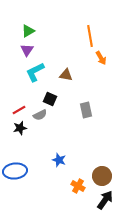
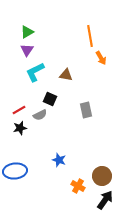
green triangle: moved 1 px left, 1 px down
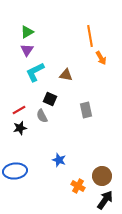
gray semicircle: moved 2 px right, 1 px down; rotated 88 degrees clockwise
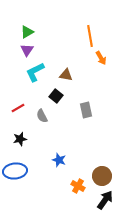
black square: moved 6 px right, 3 px up; rotated 16 degrees clockwise
red line: moved 1 px left, 2 px up
black star: moved 11 px down
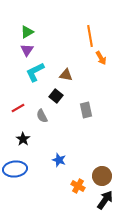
black star: moved 3 px right; rotated 24 degrees counterclockwise
blue ellipse: moved 2 px up
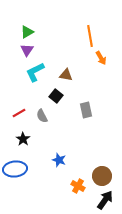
red line: moved 1 px right, 5 px down
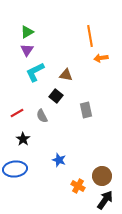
orange arrow: rotated 112 degrees clockwise
red line: moved 2 px left
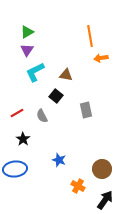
brown circle: moved 7 px up
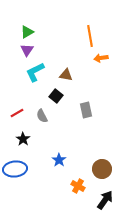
blue star: rotated 16 degrees clockwise
